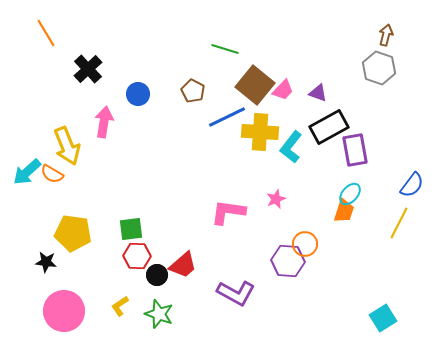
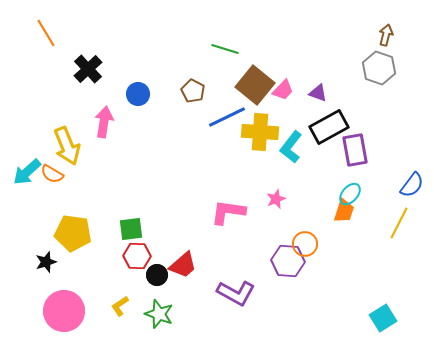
black star: rotated 25 degrees counterclockwise
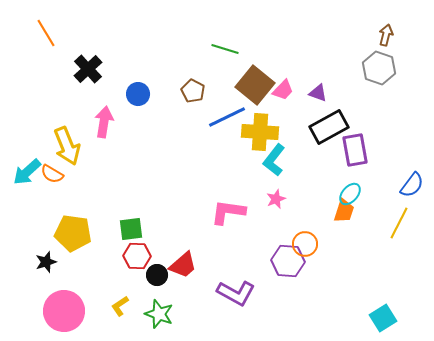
cyan L-shape: moved 17 px left, 13 px down
